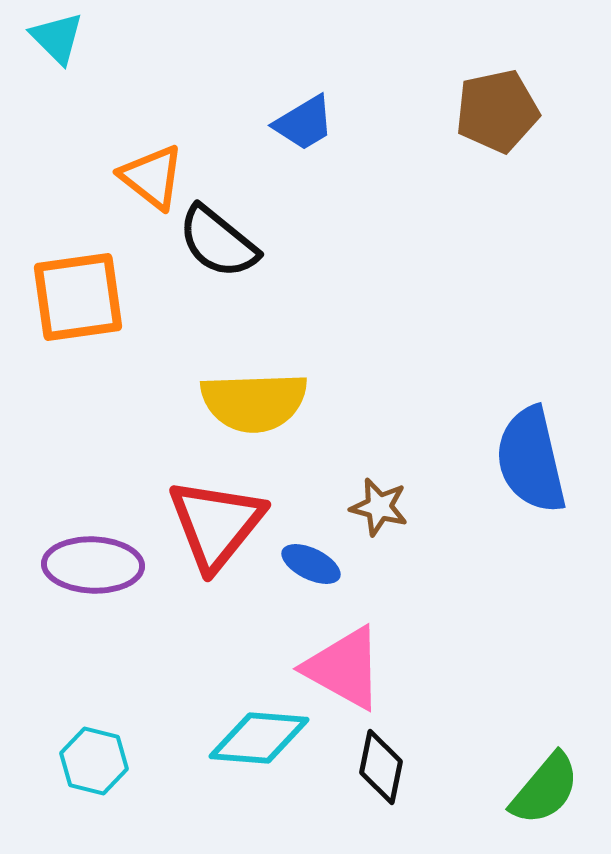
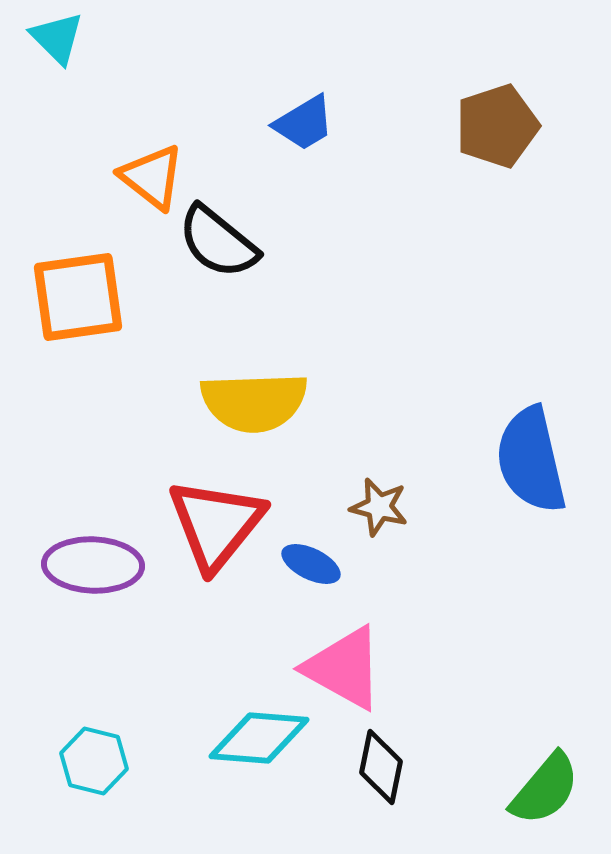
brown pentagon: moved 15 px down; rotated 6 degrees counterclockwise
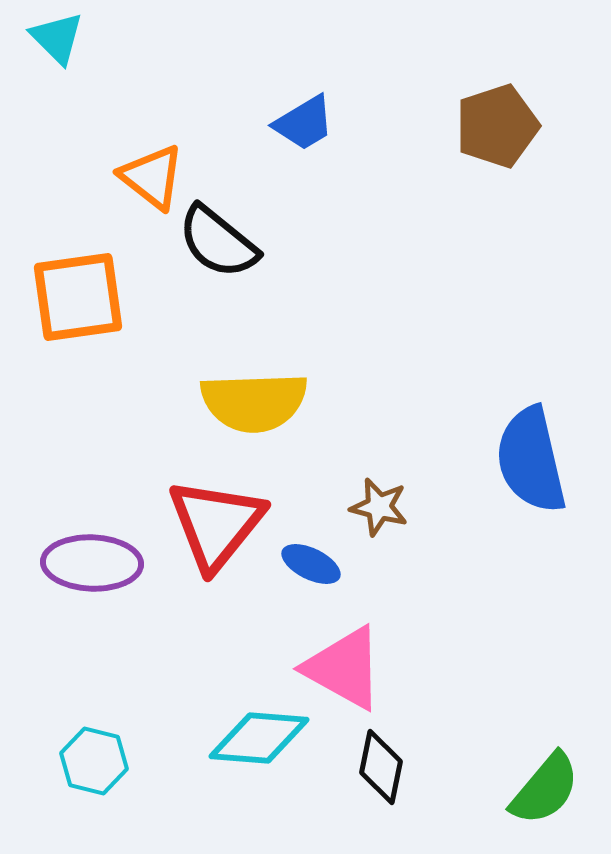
purple ellipse: moved 1 px left, 2 px up
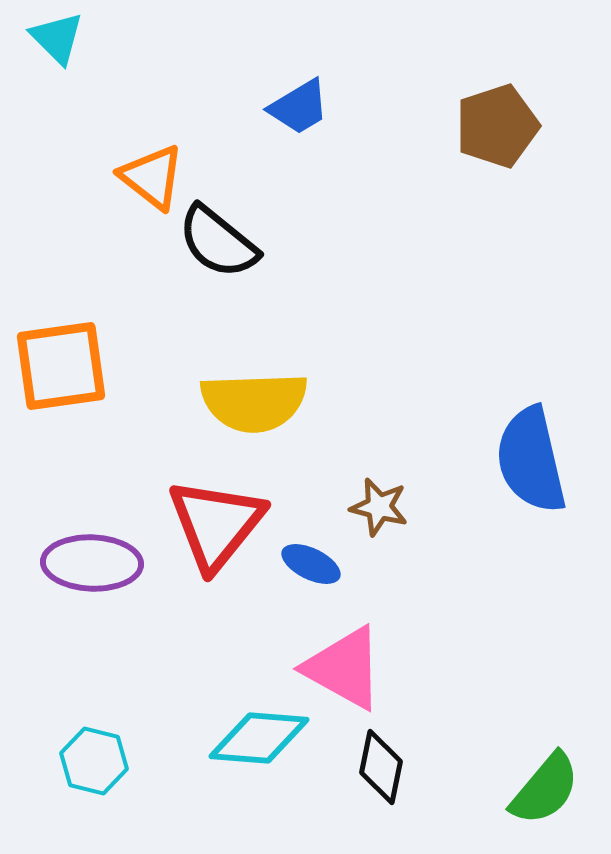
blue trapezoid: moved 5 px left, 16 px up
orange square: moved 17 px left, 69 px down
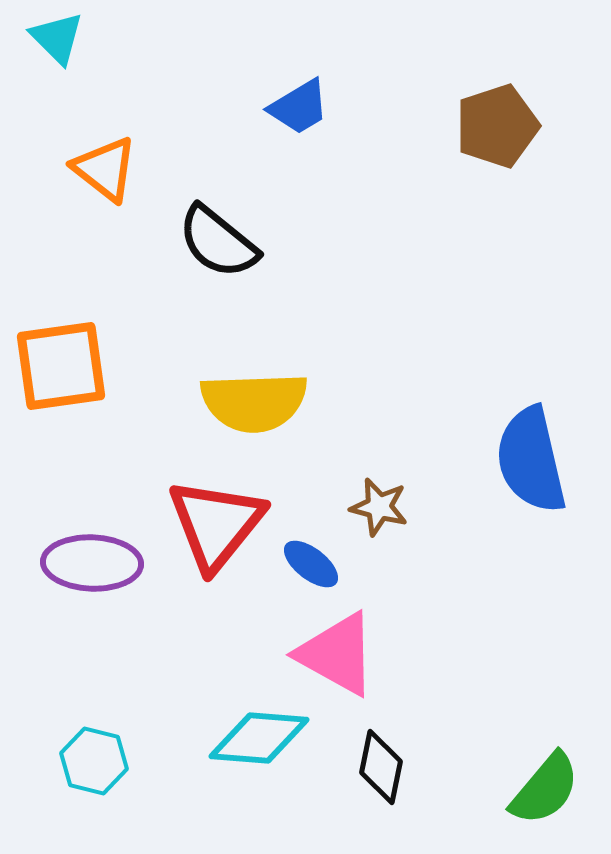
orange triangle: moved 47 px left, 8 px up
blue ellipse: rotated 12 degrees clockwise
pink triangle: moved 7 px left, 14 px up
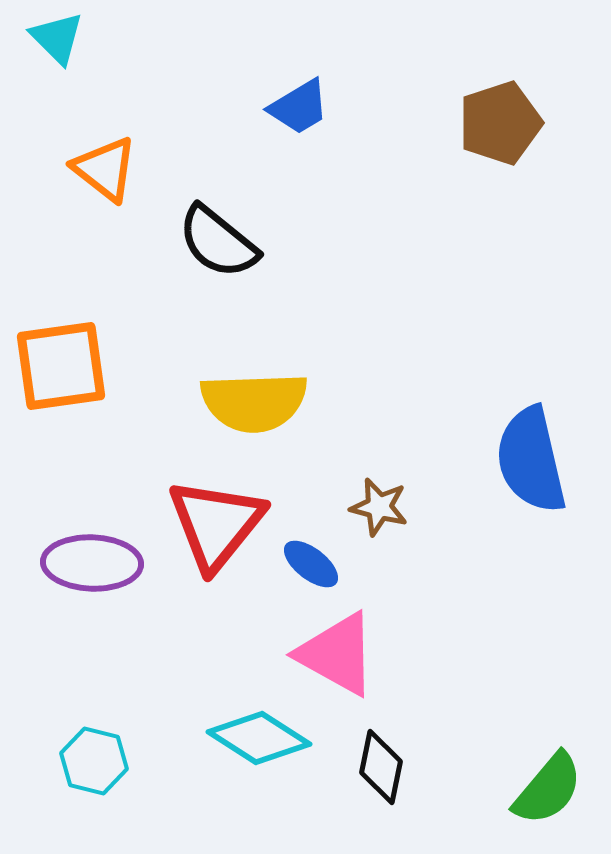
brown pentagon: moved 3 px right, 3 px up
cyan diamond: rotated 28 degrees clockwise
green semicircle: moved 3 px right
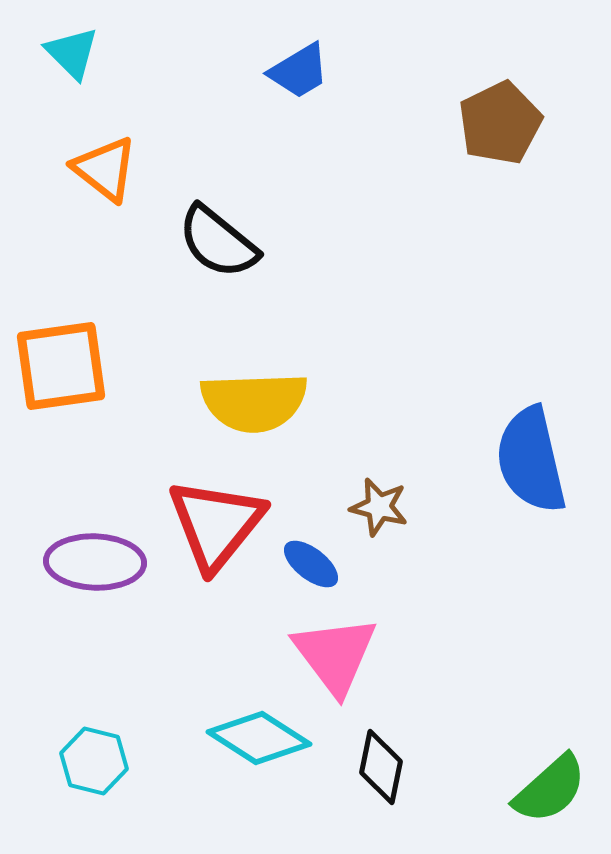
cyan triangle: moved 15 px right, 15 px down
blue trapezoid: moved 36 px up
brown pentagon: rotated 8 degrees counterclockwise
purple ellipse: moved 3 px right, 1 px up
pink triangle: moved 2 px left, 1 px down; rotated 24 degrees clockwise
green semicircle: moved 2 px right; rotated 8 degrees clockwise
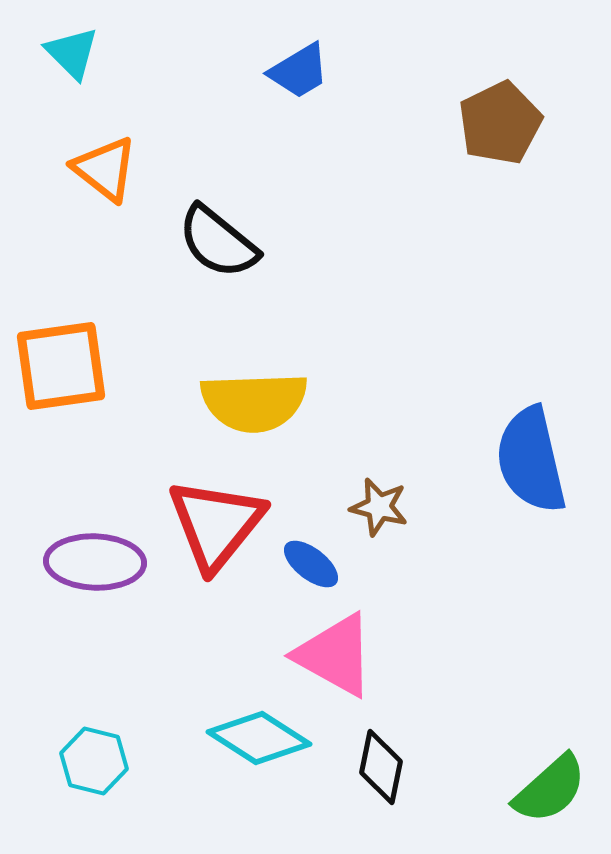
pink triangle: rotated 24 degrees counterclockwise
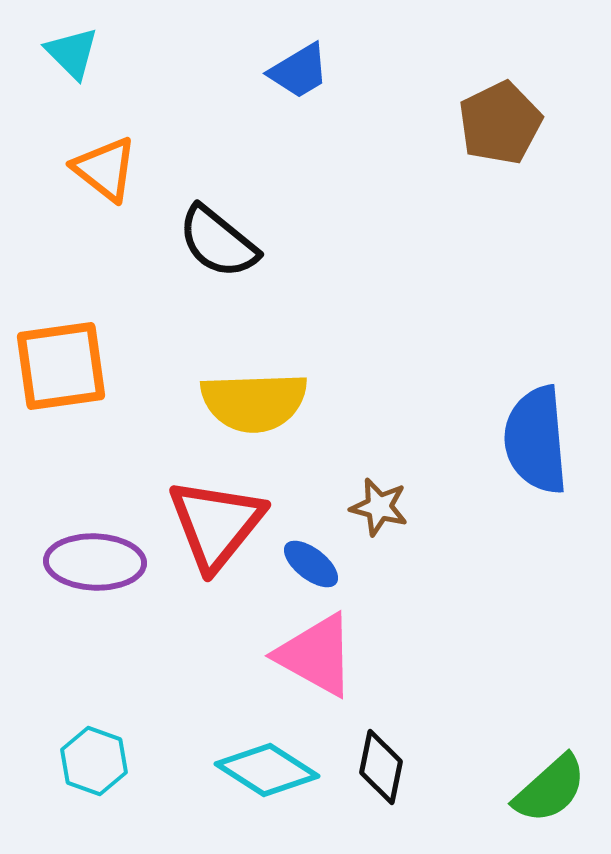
blue semicircle: moved 5 px right, 20 px up; rotated 8 degrees clockwise
pink triangle: moved 19 px left
cyan diamond: moved 8 px right, 32 px down
cyan hexagon: rotated 6 degrees clockwise
